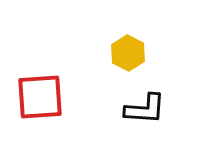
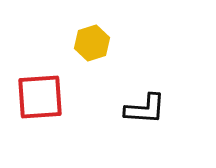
yellow hexagon: moved 36 px left, 10 px up; rotated 16 degrees clockwise
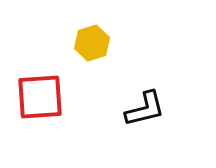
black L-shape: rotated 18 degrees counterclockwise
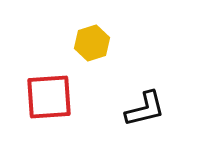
red square: moved 9 px right
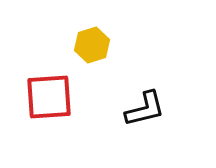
yellow hexagon: moved 2 px down
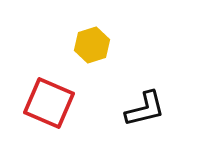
red square: moved 6 px down; rotated 27 degrees clockwise
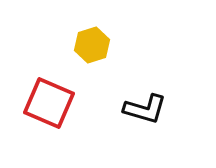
black L-shape: rotated 30 degrees clockwise
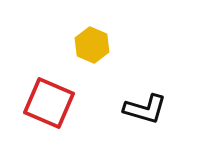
yellow hexagon: rotated 20 degrees counterclockwise
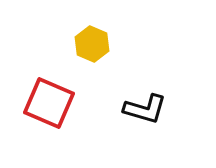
yellow hexagon: moved 1 px up
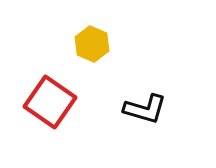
red square: moved 1 px right, 1 px up; rotated 12 degrees clockwise
